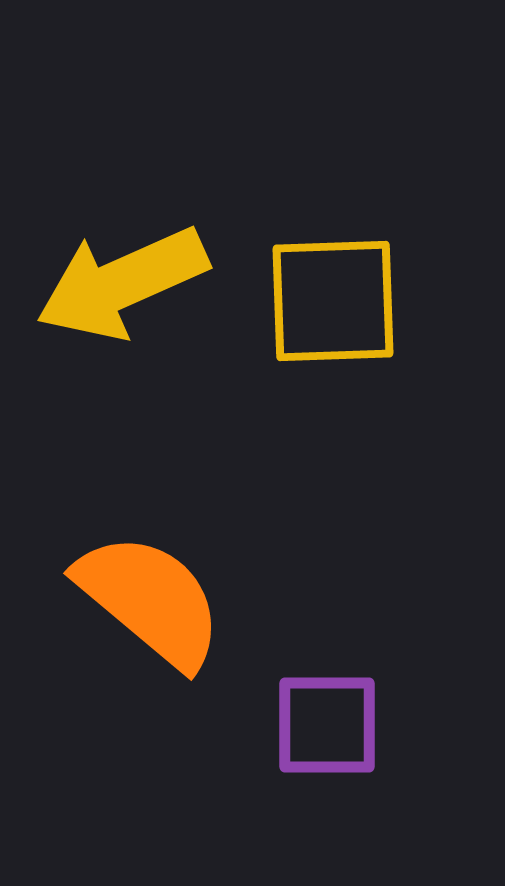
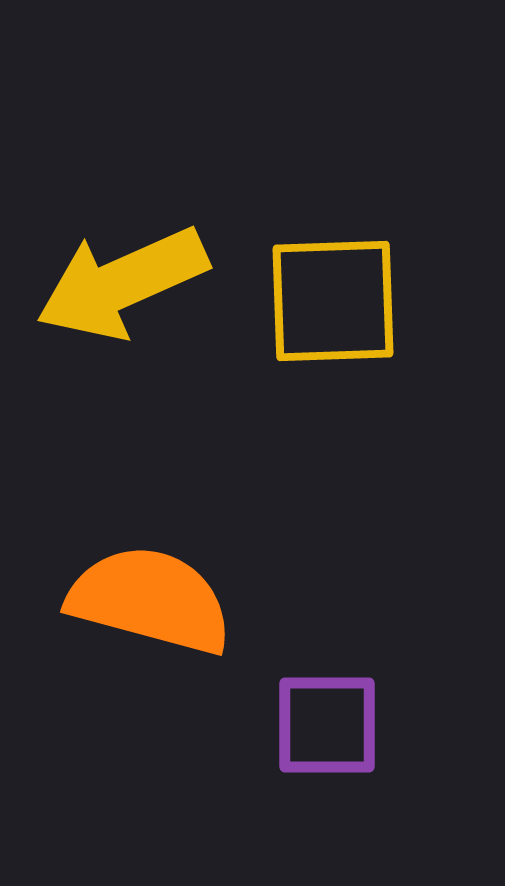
orange semicircle: rotated 25 degrees counterclockwise
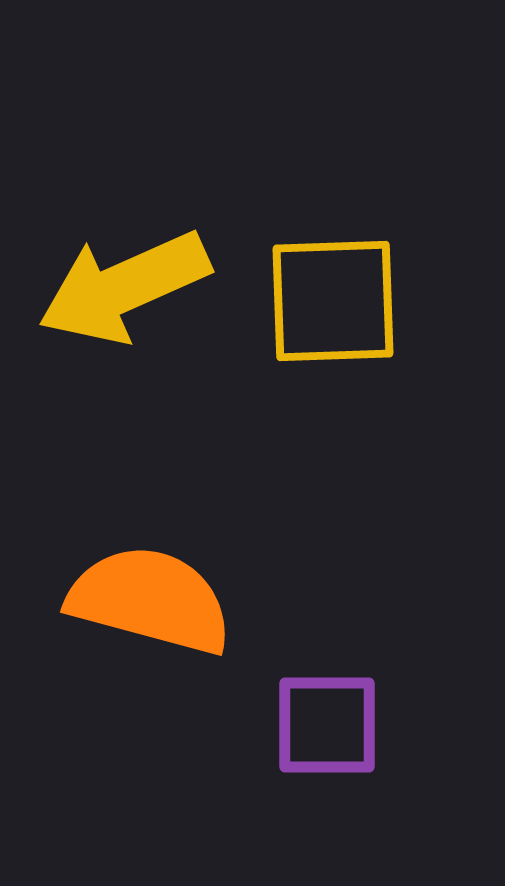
yellow arrow: moved 2 px right, 4 px down
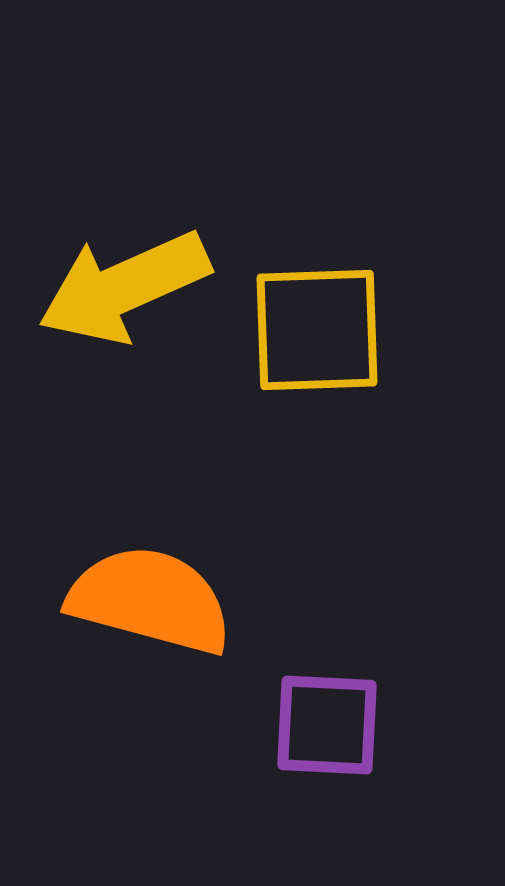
yellow square: moved 16 px left, 29 px down
purple square: rotated 3 degrees clockwise
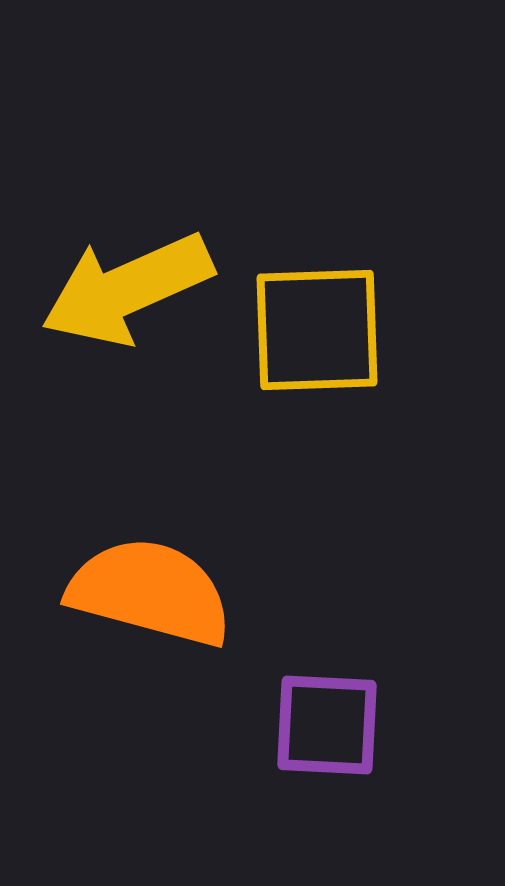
yellow arrow: moved 3 px right, 2 px down
orange semicircle: moved 8 px up
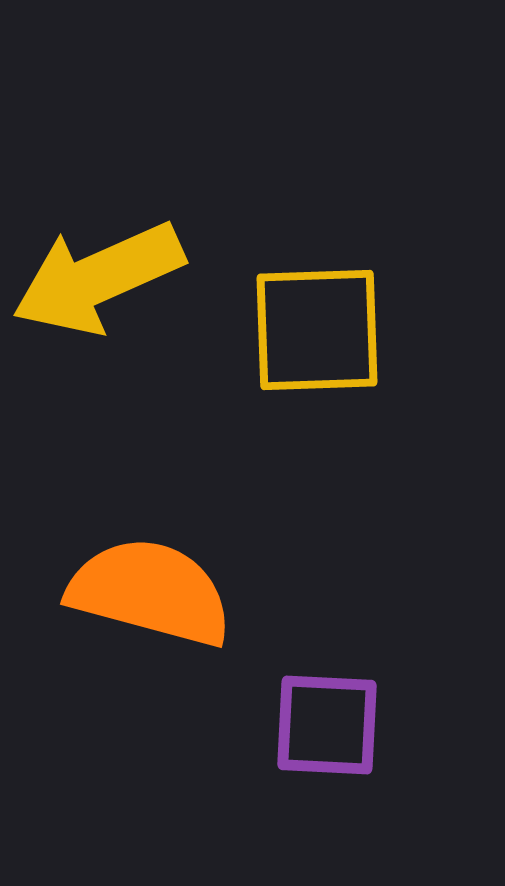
yellow arrow: moved 29 px left, 11 px up
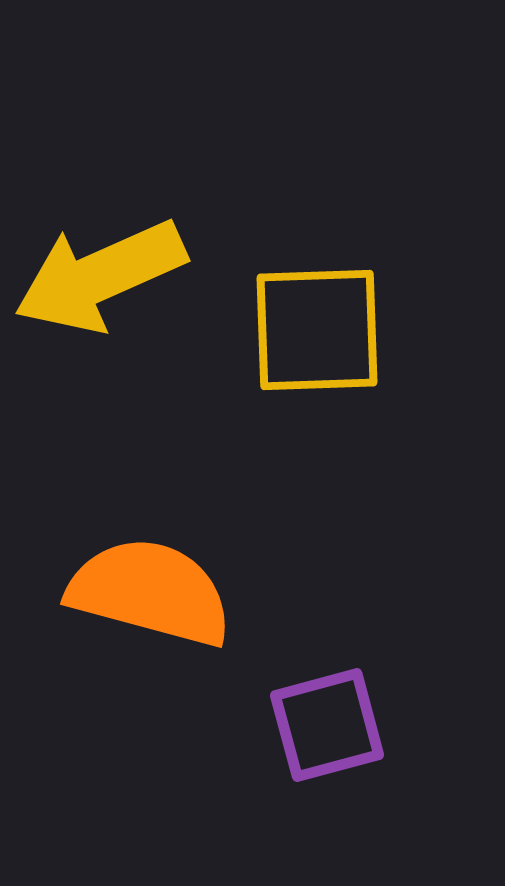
yellow arrow: moved 2 px right, 2 px up
purple square: rotated 18 degrees counterclockwise
